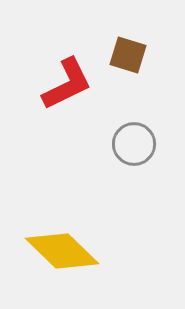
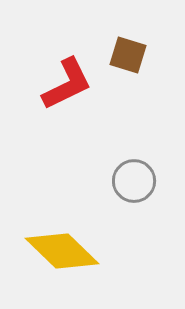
gray circle: moved 37 px down
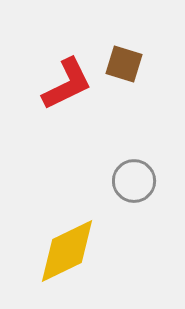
brown square: moved 4 px left, 9 px down
yellow diamond: moved 5 px right; rotated 70 degrees counterclockwise
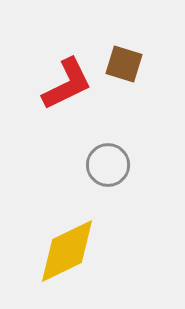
gray circle: moved 26 px left, 16 px up
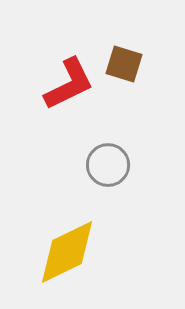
red L-shape: moved 2 px right
yellow diamond: moved 1 px down
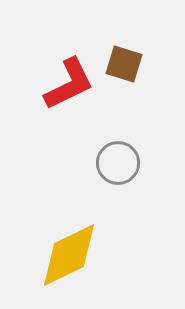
gray circle: moved 10 px right, 2 px up
yellow diamond: moved 2 px right, 3 px down
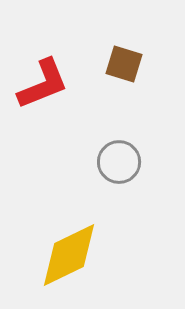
red L-shape: moved 26 px left; rotated 4 degrees clockwise
gray circle: moved 1 px right, 1 px up
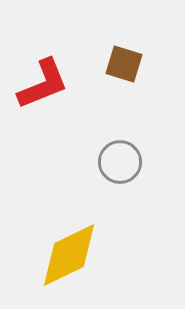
gray circle: moved 1 px right
